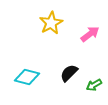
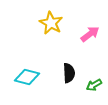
yellow star: rotated 15 degrees counterclockwise
black semicircle: rotated 132 degrees clockwise
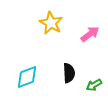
cyan diamond: rotated 35 degrees counterclockwise
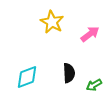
yellow star: moved 1 px right, 1 px up
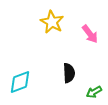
pink arrow: rotated 90 degrees clockwise
cyan diamond: moved 7 px left, 5 px down
green arrow: moved 7 px down
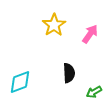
yellow star: moved 2 px right, 3 px down; rotated 10 degrees clockwise
pink arrow: rotated 108 degrees counterclockwise
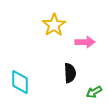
pink arrow: moved 5 px left, 8 px down; rotated 54 degrees clockwise
black semicircle: moved 1 px right
cyan diamond: rotated 70 degrees counterclockwise
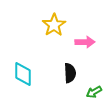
cyan diamond: moved 3 px right, 8 px up
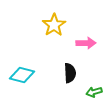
pink arrow: moved 1 px right, 1 px down
cyan diamond: moved 1 px left, 1 px down; rotated 75 degrees counterclockwise
green arrow: rotated 14 degrees clockwise
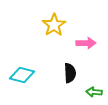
green arrow: rotated 21 degrees clockwise
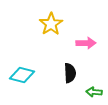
yellow star: moved 3 px left, 1 px up
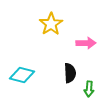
green arrow: moved 5 px left, 3 px up; rotated 91 degrees counterclockwise
